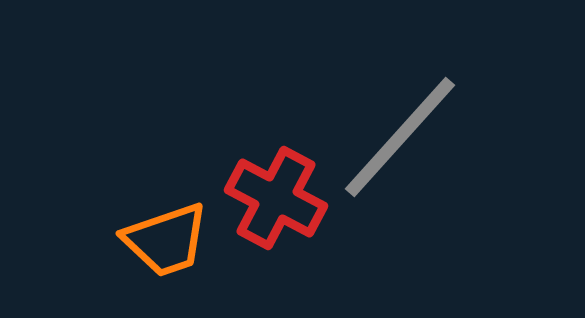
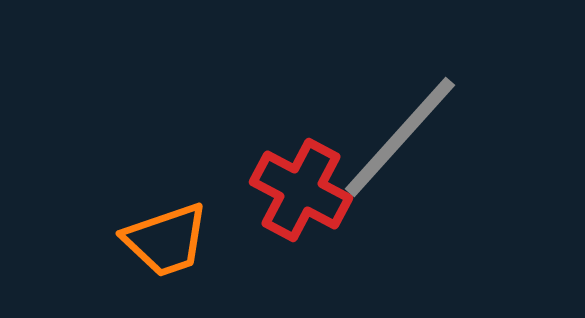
red cross: moved 25 px right, 8 px up
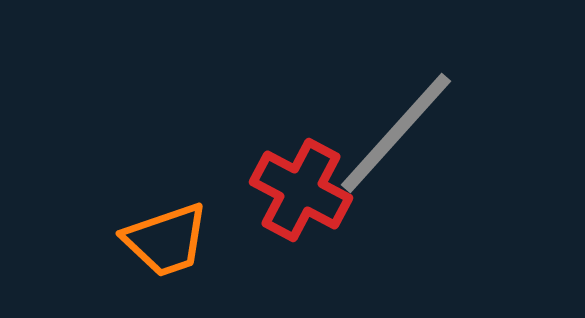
gray line: moved 4 px left, 4 px up
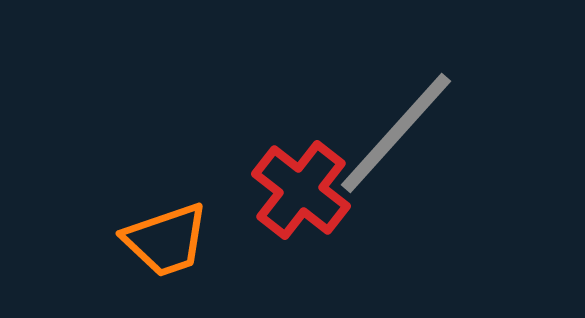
red cross: rotated 10 degrees clockwise
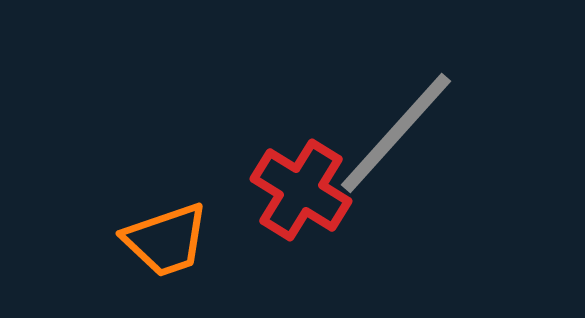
red cross: rotated 6 degrees counterclockwise
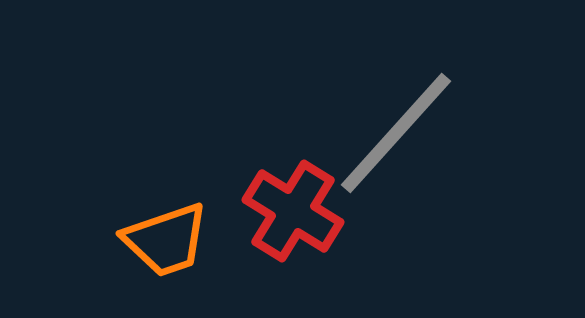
red cross: moved 8 px left, 21 px down
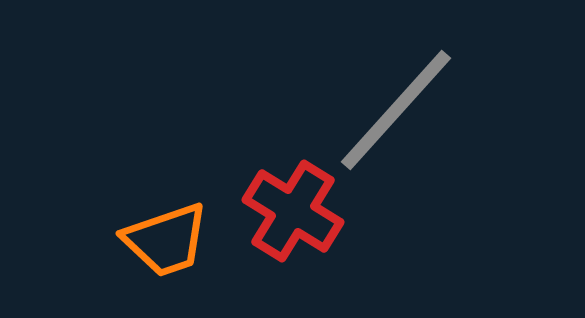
gray line: moved 23 px up
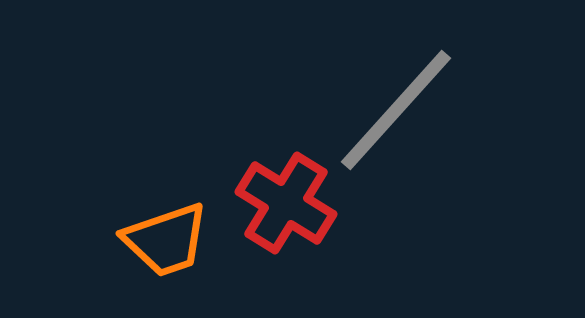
red cross: moved 7 px left, 8 px up
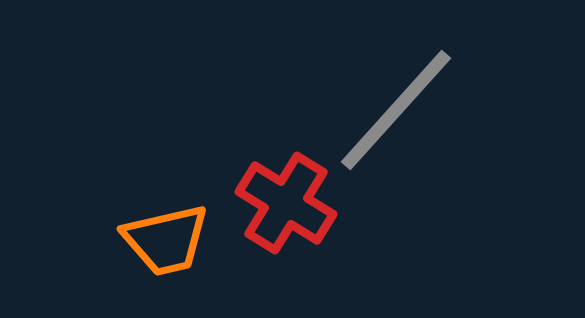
orange trapezoid: rotated 6 degrees clockwise
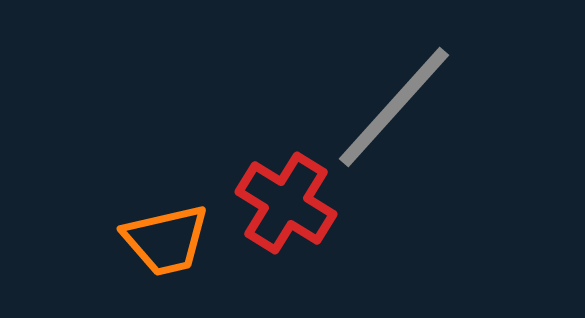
gray line: moved 2 px left, 3 px up
